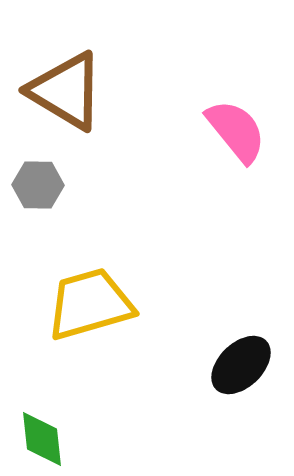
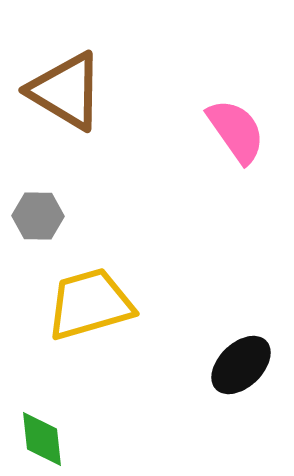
pink semicircle: rotated 4 degrees clockwise
gray hexagon: moved 31 px down
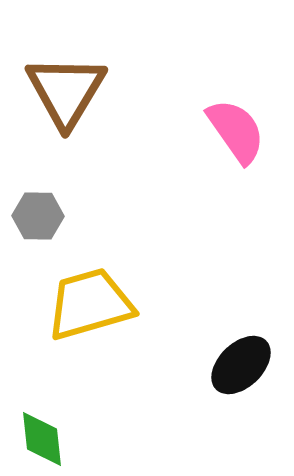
brown triangle: rotated 30 degrees clockwise
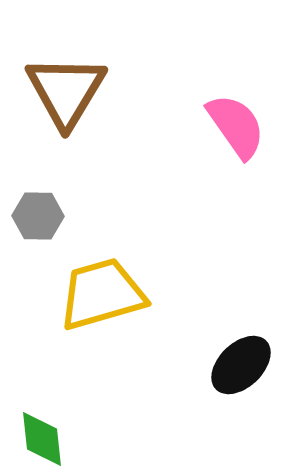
pink semicircle: moved 5 px up
yellow trapezoid: moved 12 px right, 10 px up
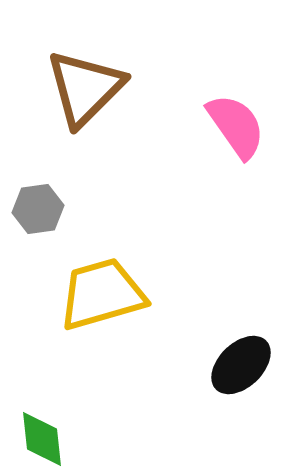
brown triangle: moved 19 px right, 3 px up; rotated 14 degrees clockwise
gray hexagon: moved 7 px up; rotated 9 degrees counterclockwise
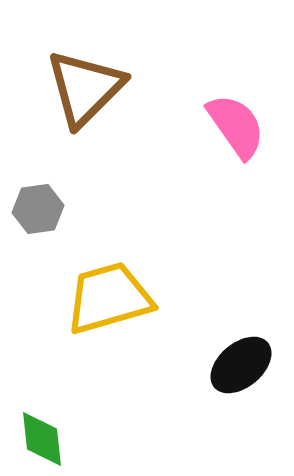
yellow trapezoid: moved 7 px right, 4 px down
black ellipse: rotated 4 degrees clockwise
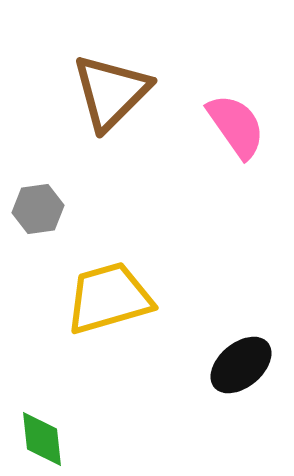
brown triangle: moved 26 px right, 4 px down
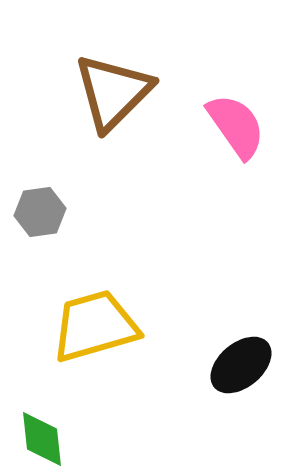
brown triangle: moved 2 px right
gray hexagon: moved 2 px right, 3 px down
yellow trapezoid: moved 14 px left, 28 px down
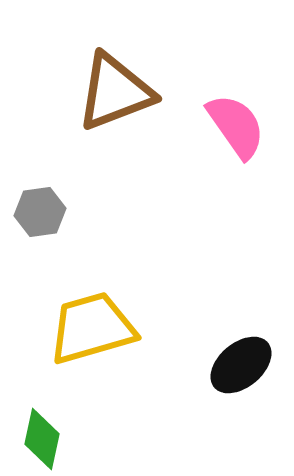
brown triangle: moved 2 px right; rotated 24 degrees clockwise
yellow trapezoid: moved 3 px left, 2 px down
green diamond: rotated 18 degrees clockwise
